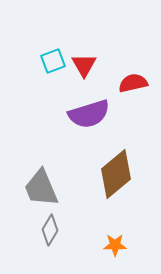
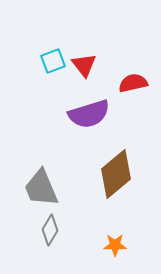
red triangle: rotated 8 degrees counterclockwise
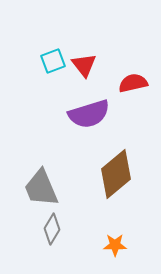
gray diamond: moved 2 px right, 1 px up
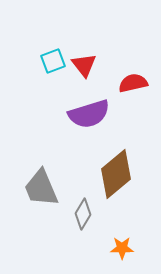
gray diamond: moved 31 px right, 15 px up
orange star: moved 7 px right, 3 px down
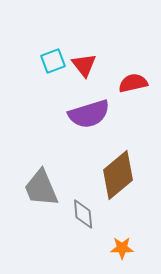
brown diamond: moved 2 px right, 1 px down
gray diamond: rotated 36 degrees counterclockwise
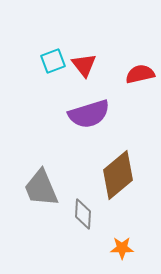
red semicircle: moved 7 px right, 9 px up
gray diamond: rotated 8 degrees clockwise
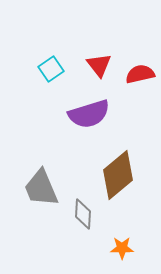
cyan square: moved 2 px left, 8 px down; rotated 15 degrees counterclockwise
red triangle: moved 15 px right
